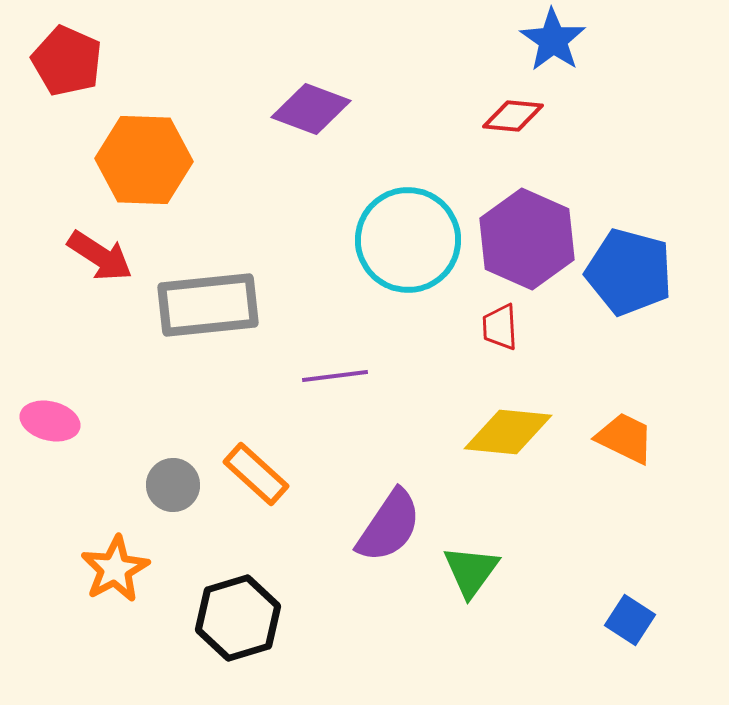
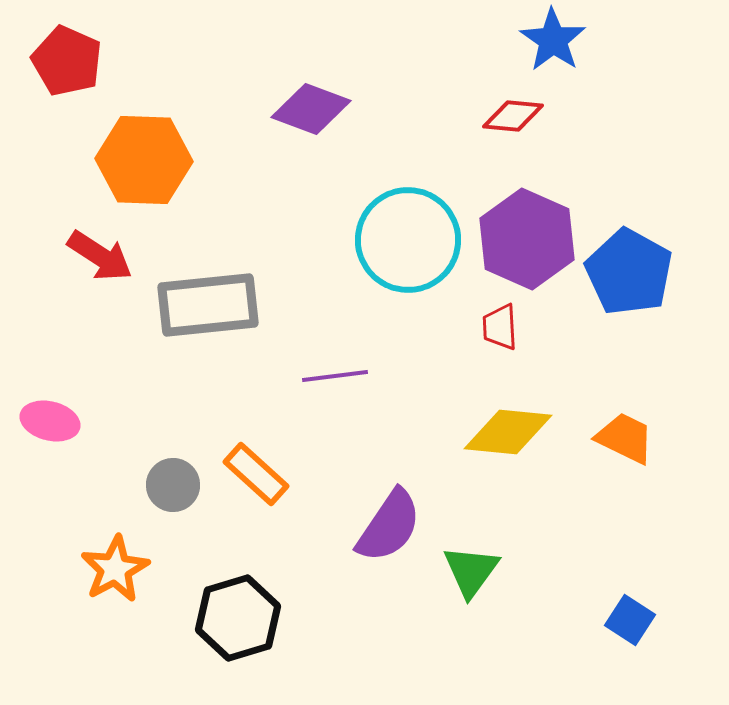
blue pentagon: rotated 14 degrees clockwise
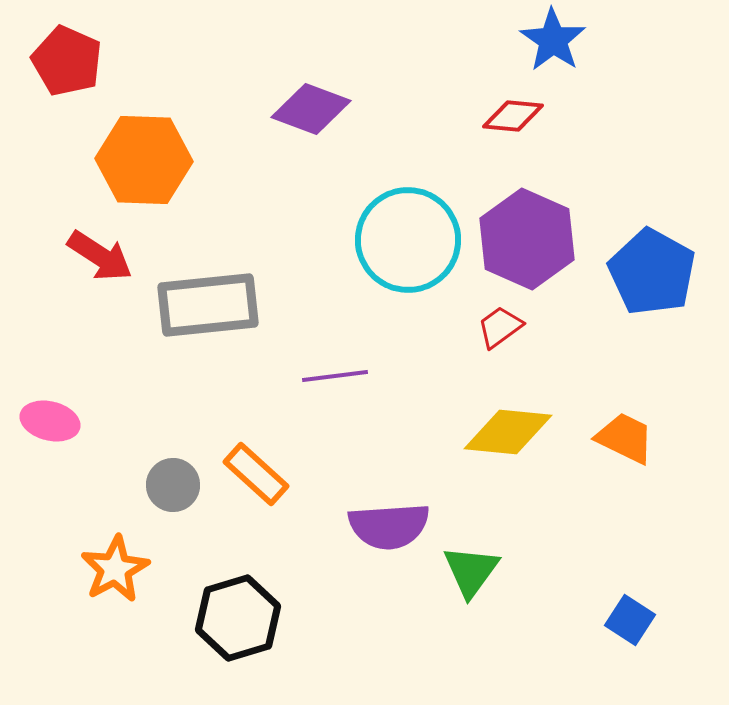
blue pentagon: moved 23 px right
red trapezoid: rotated 57 degrees clockwise
purple semicircle: rotated 52 degrees clockwise
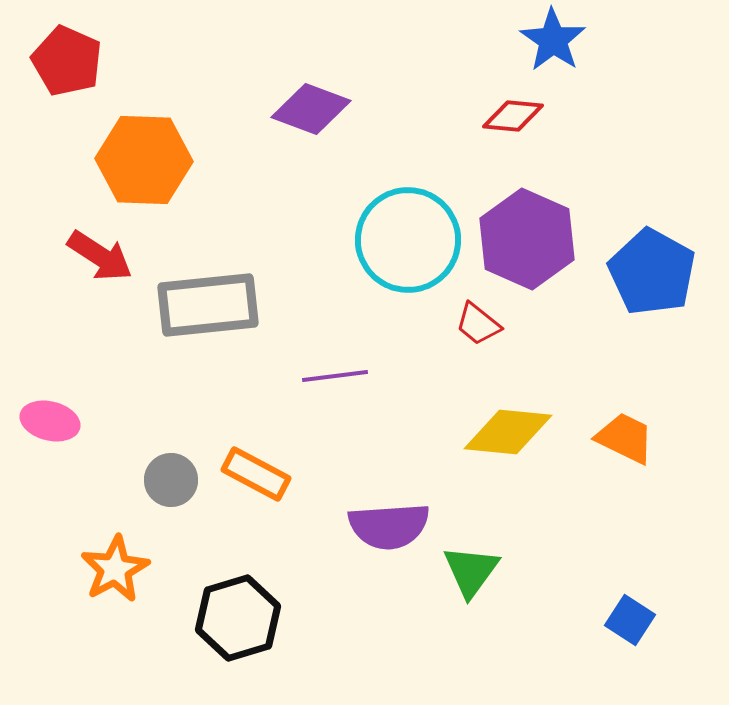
red trapezoid: moved 22 px left, 3 px up; rotated 105 degrees counterclockwise
orange rectangle: rotated 14 degrees counterclockwise
gray circle: moved 2 px left, 5 px up
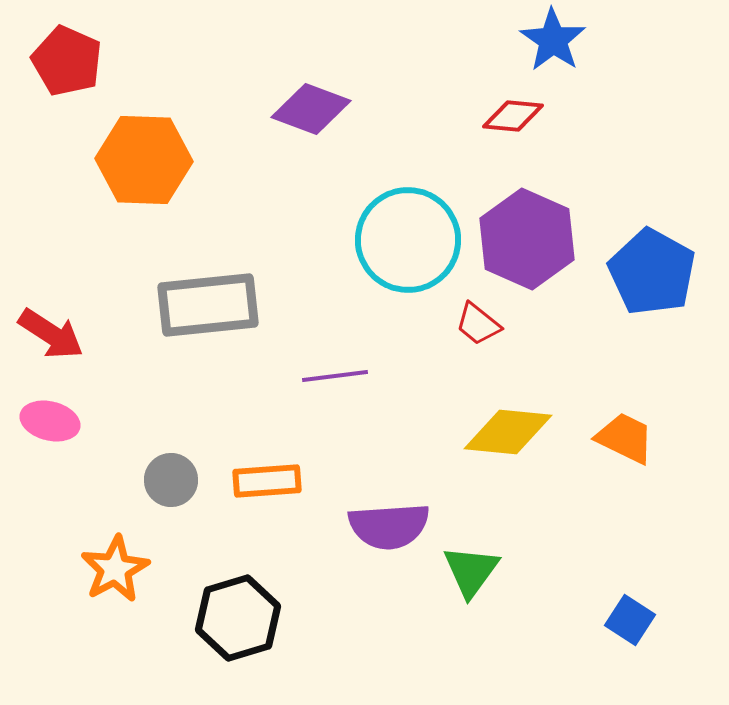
red arrow: moved 49 px left, 78 px down
orange rectangle: moved 11 px right, 7 px down; rotated 32 degrees counterclockwise
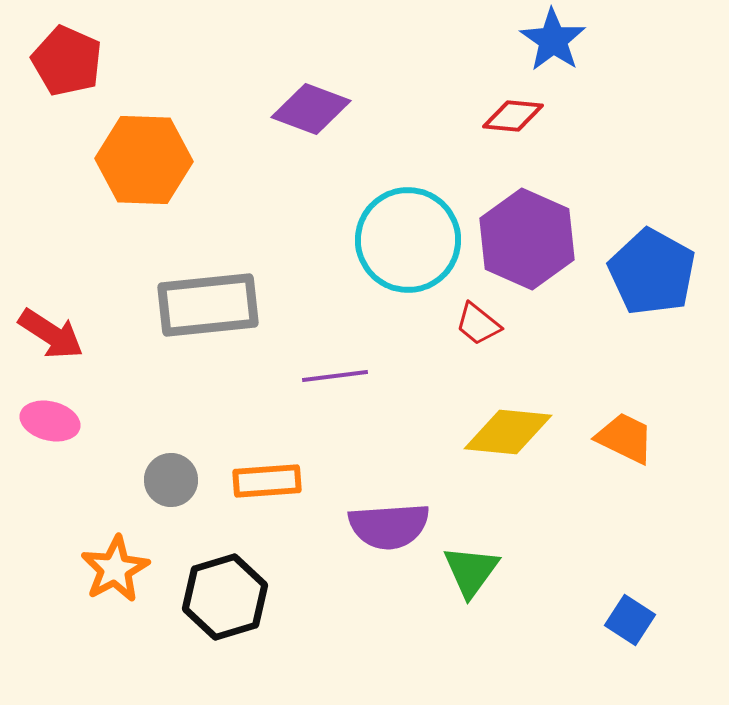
black hexagon: moved 13 px left, 21 px up
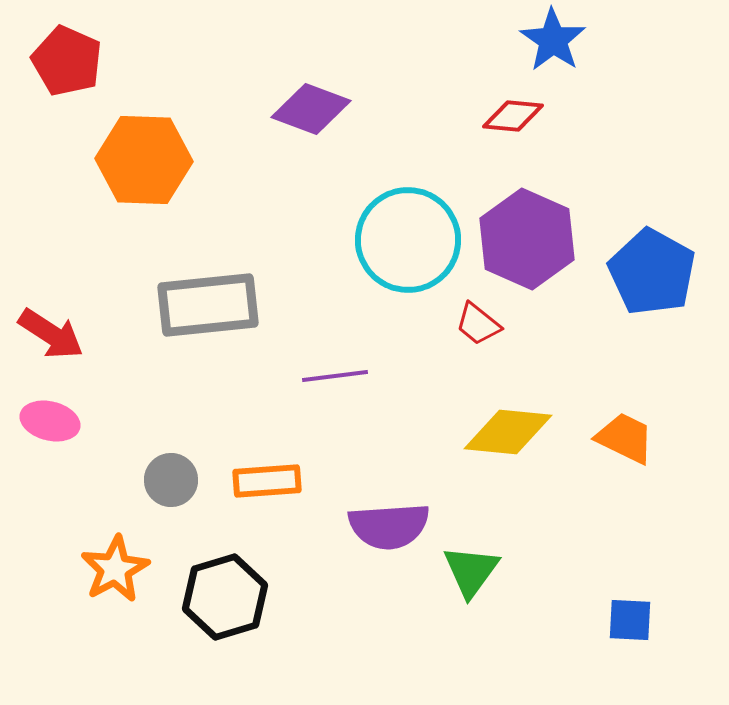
blue square: rotated 30 degrees counterclockwise
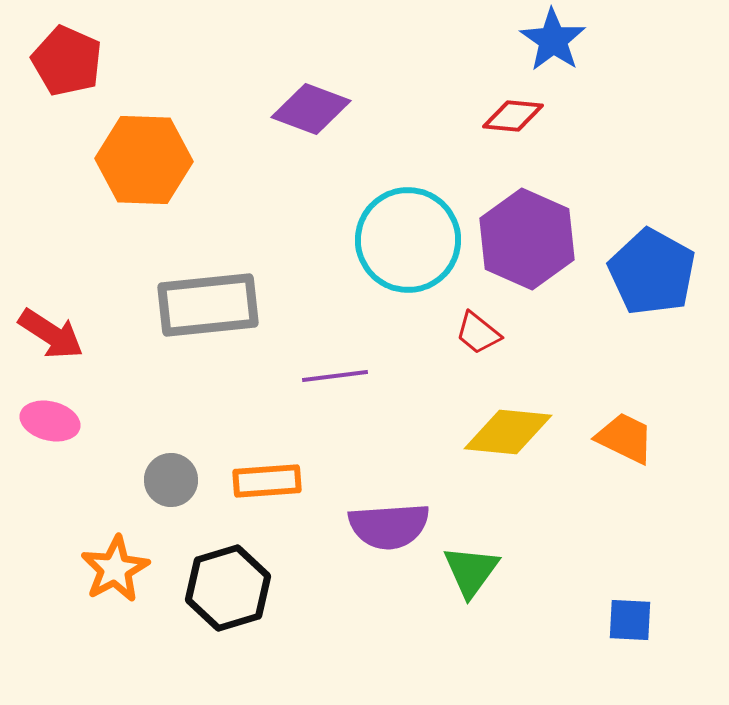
red trapezoid: moved 9 px down
black hexagon: moved 3 px right, 9 px up
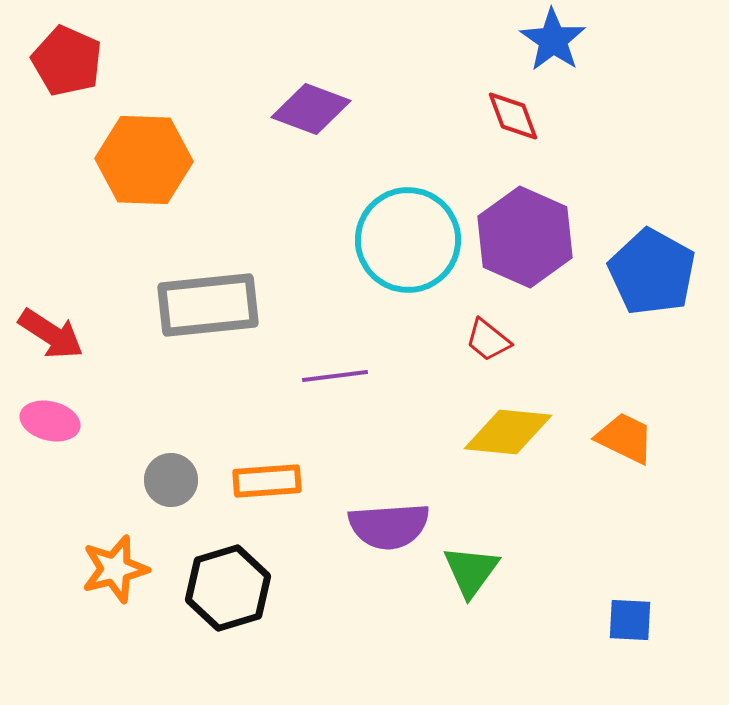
red diamond: rotated 64 degrees clockwise
purple hexagon: moved 2 px left, 2 px up
red trapezoid: moved 10 px right, 7 px down
orange star: rotated 14 degrees clockwise
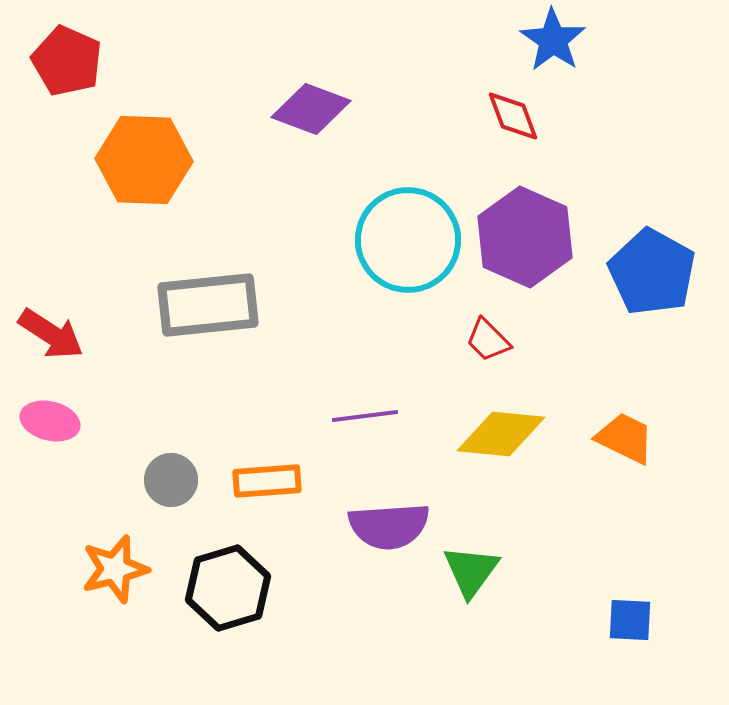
red trapezoid: rotated 6 degrees clockwise
purple line: moved 30 px right, 40 px down
yellow diamond: moved 7 px left, 2 px down
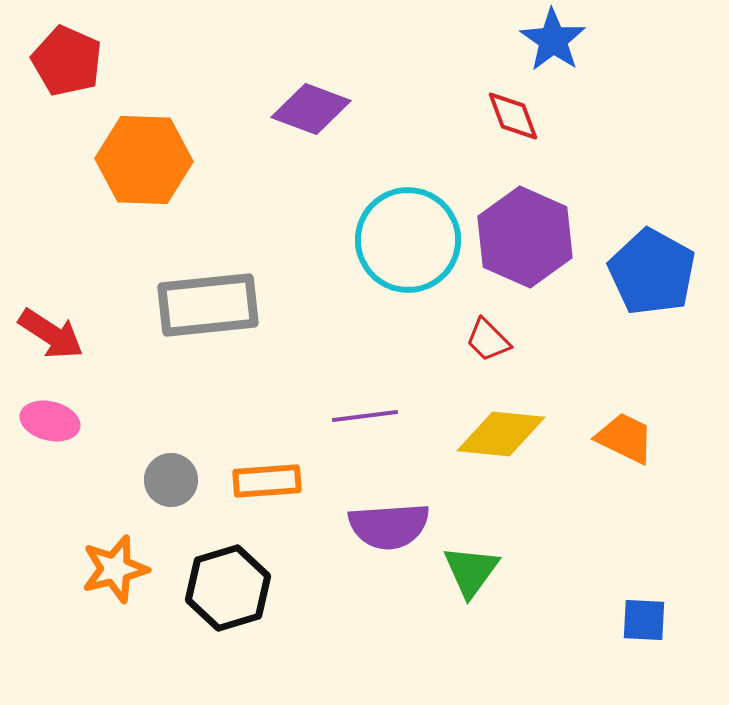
blue square: moved 14 px right
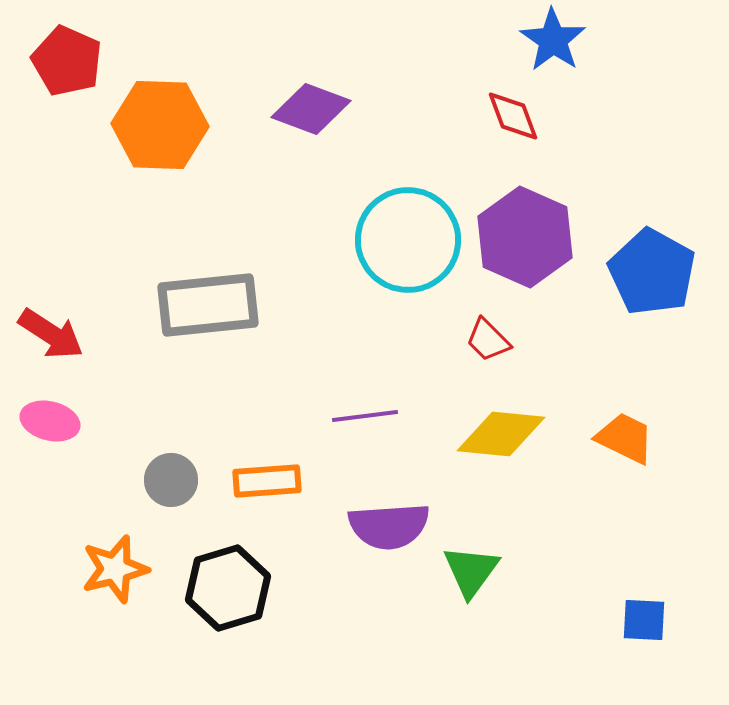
orange hexagon: moved 16 px right, 35 px up
